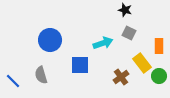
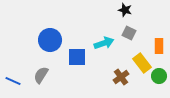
cyan arrow: moved 1 px right
blue square: moved 3 px left, 8 px up
gray semicircle: rotated 48 degrees clockwise
blue line: rotated 21 degrees counterclockwise
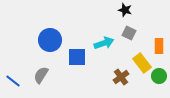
blue line: rotated 14 degrees clockwise
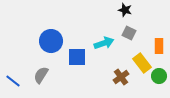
blue circle: moved 1 px right, 1 px down
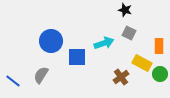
yellow rectangle: rotated 24 degrees counterclockwise
green circle: moved 1 px right, 2 px up
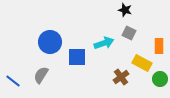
blue circle: moved 1 px left, 1 px down
green circle: moved 5 px down
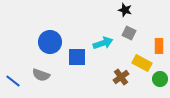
cyan arrow: moved 1 px left
gray semicircle: rotated 102 degrees counterclockwise
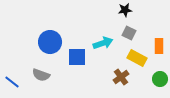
black star: rotated 24 degrees counterclockwise
yellow rectangle: moved 5 px left, 5 px up
blue line: moved 1 px left, 1 px down
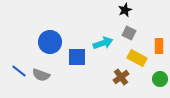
black star: rotated 16 degrees counterclockwise
blue line: moved 7 px right, 11 px up
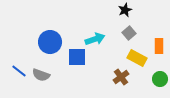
gray square: rotated 24 degrees clockwise
cyan arrow: moved 8 px left, 4 px up
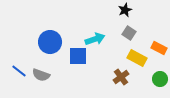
gray square: rotated 16 degrees counterclockwise
orange rectangle: moved 2 px down; rotated 63 degrees counterclockwise
blue square: moved 1 px right, 1 px up
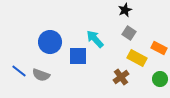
cyan arrow: rotated 114 degrees counterclockwise
